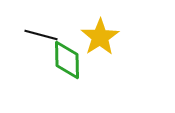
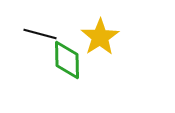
black line: moved 1 px left, 1 px up
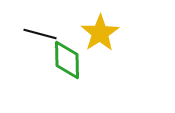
yellow star: moved 4 px up
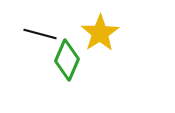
green diamond: rotated 24 degrees clockwise
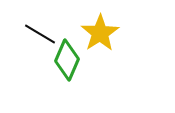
black line: rotated 16 degrees clockwise
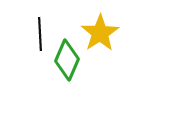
black line: rotated 56 degrees clockwise
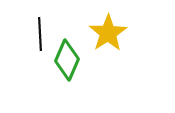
yellow star: moved 8 px right
